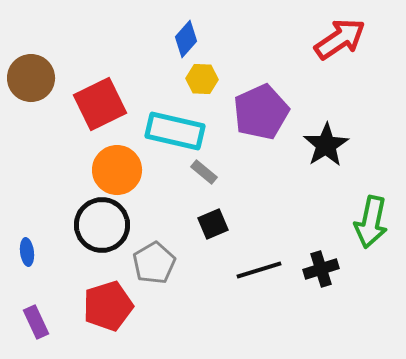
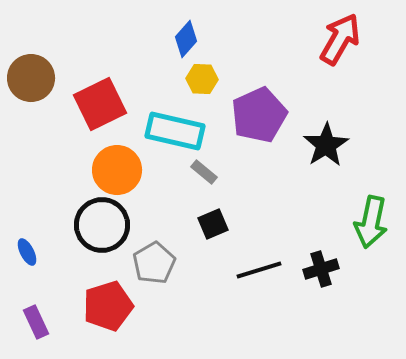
red arrow: rotated 26 degrees counterclockwise
purple pentagon: moved 2 px left, 3 px down
blue ellipse: rotated 20 degrees counterclockwise
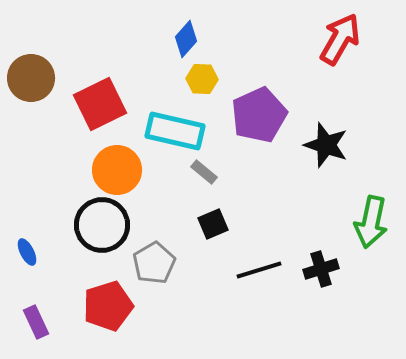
black star: rotated 21 degrees counterclockwise
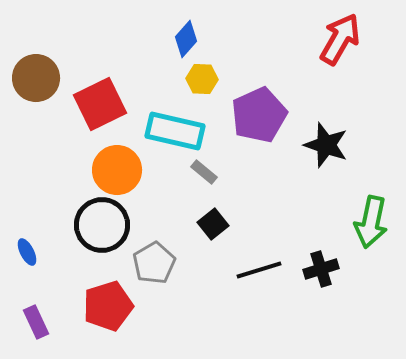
brown circle: moved 5 px right
black square: rotated 16 degrees counterclockwise
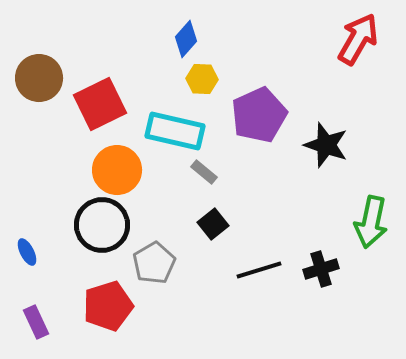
red arrow: moved 18 px right
brown circle: moved 3 px right
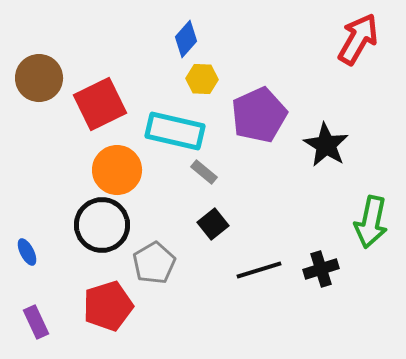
black star: rotated 12 degrees clockwise
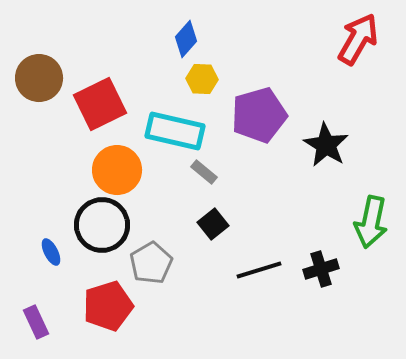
purple pentagon: rotated 8 degrees clockwise
blue ellipse: moved 24 px right
gray pentagon: moved 3 px left
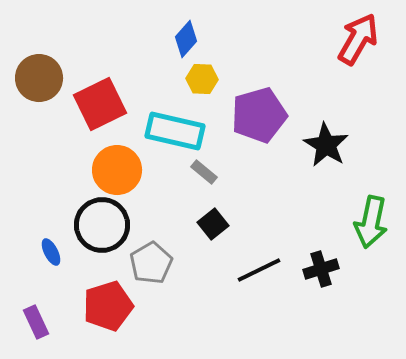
black line: rotated 9 degrees counterclockwise
